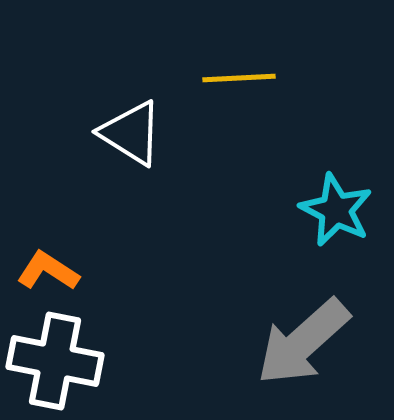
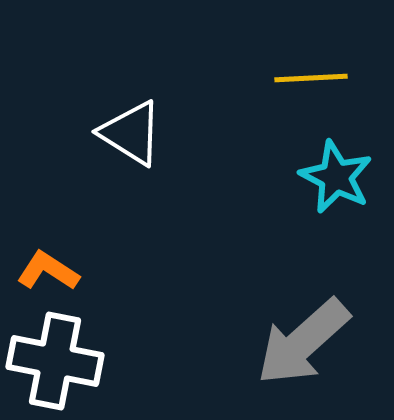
yellow line: moved 72 px right
cyan star: moved 33 px up
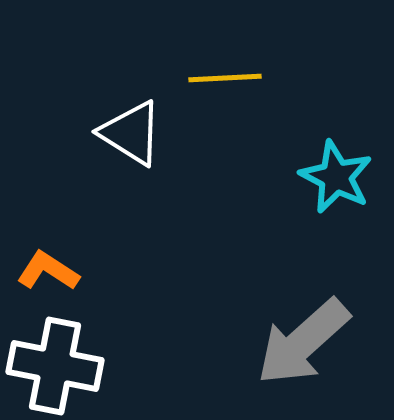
yellow line: moved 86 px left
white cross: moved 5 px down
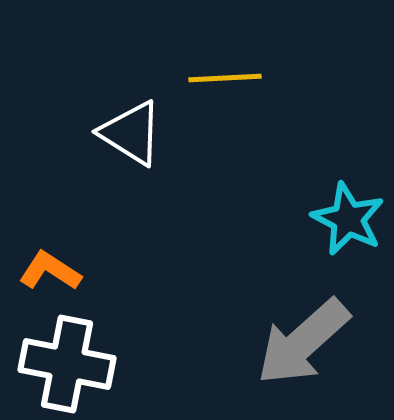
cyan star: moved 12 px right, 42 px down
orange L-shape: moved 2 px right
white cross: moved 12 px right, 2 px up
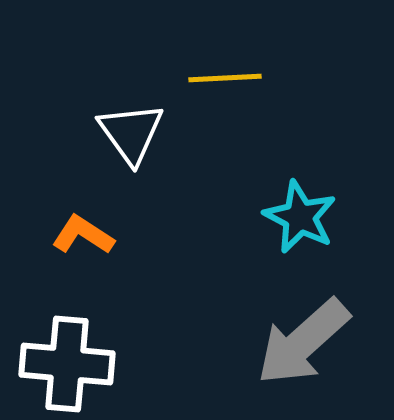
white triangle: rotated 22 degrees clockwise
cyan star: moved 48 px left, 2 px up
orange L-shape: moved 33 px right, 36 px up
white cross: rotated 6 degrees counterclockwise
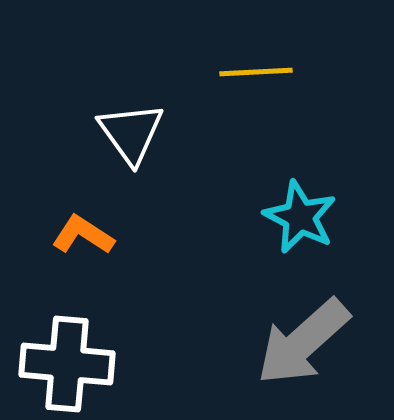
yellow line: moved 31 px right, 6 px up
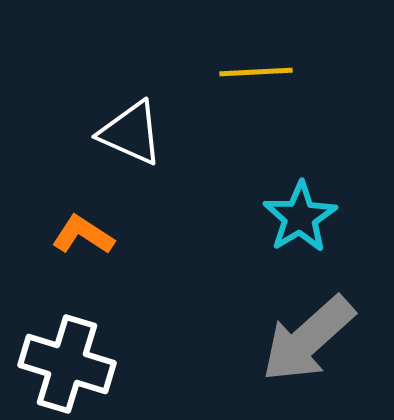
white triangle: rotated 30 degrees counterclockwise
cyan star: rotated 14 degrees clockwise
gray arrow: moved 5 px right, 3 px up
white cross: rotated 12 degrees clockwise
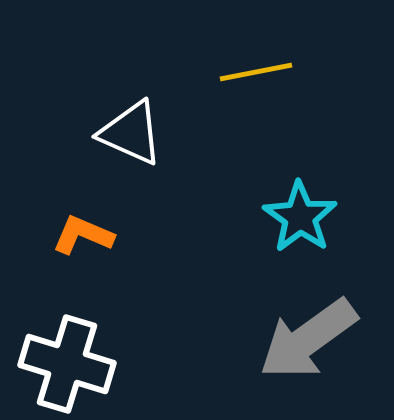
yellow line: rotated 8 degrees counterclockwise
cyan star: rotated 6 degrees counterclockwise
orange L-shape: rotated 10 degrees counterclockwise
gray arrow: rotated 6 degrees clockwise
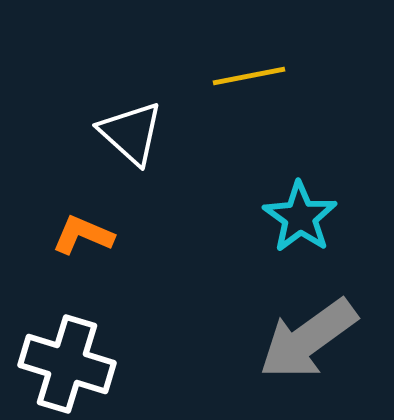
yellow line: moved 7 px left, 4 px down
white triangle: rotated 18 degrees clockwise
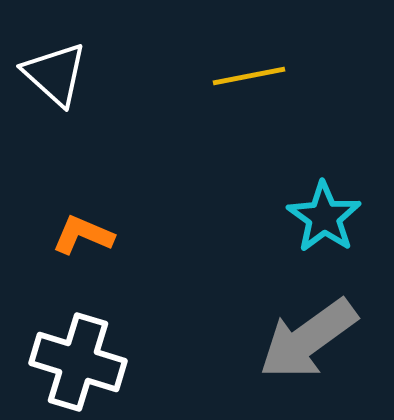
white triangle: moved 76 px left, 59 px up
cyan star: moved 24 px right
white cross: moved 11 px right, 2 px up
